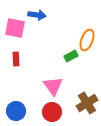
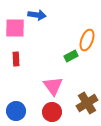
pink square: rotated 10 degrees counterclockwise
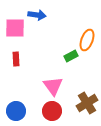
red circle: moved 1 px up
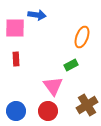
orange ellipse: moved 5 px left, 3 px up
green rectangle: moved 9 px down
brown cross: moved 2 px down
red circle: moved 4 px left
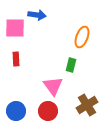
green rectangle: rotated 48 degrees counterclockwise
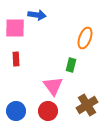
orange ellipse: moved 3 px right, 1 px down
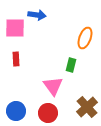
brown cross: moved 2 px down; rotated 10 degrees counterclockwise
red circle: moved 2 px down
